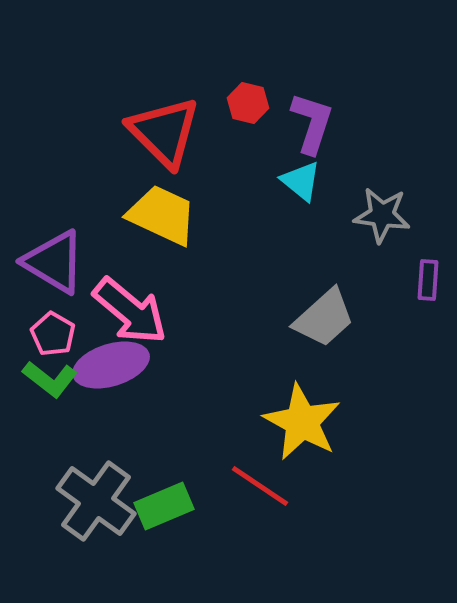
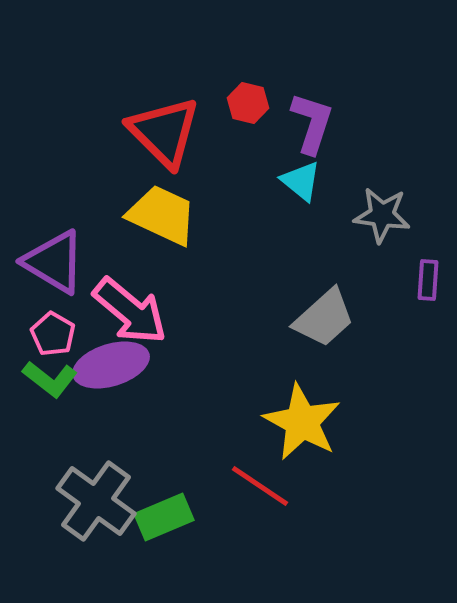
green rectangle: moved 11 px down
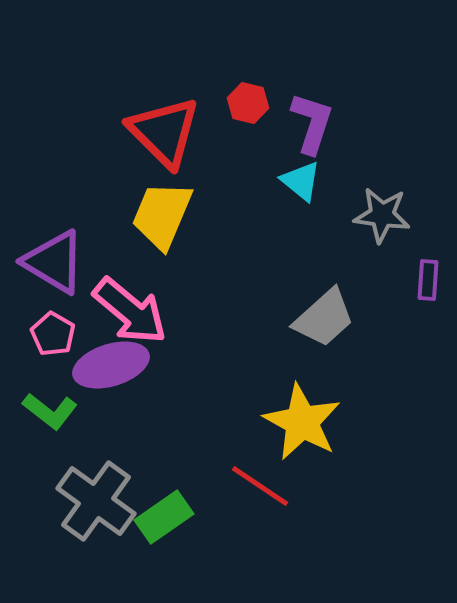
yellow trapezoid: rotated 92 degrees counterclockwise
green L-shape: moved 32 px down
green rectangle: rotated 12 degrees counterclockwise
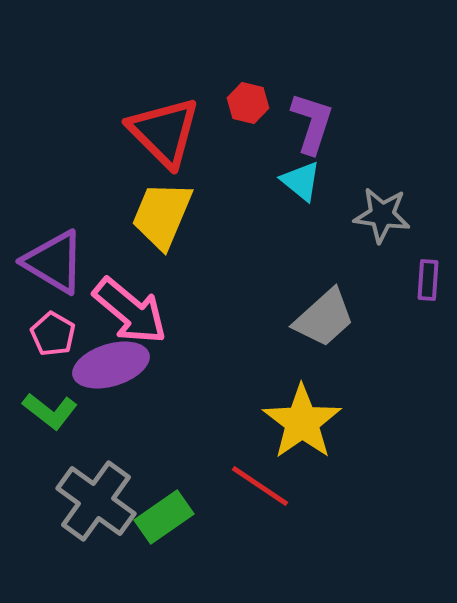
yellow star: rotated 8 degrees clockwise
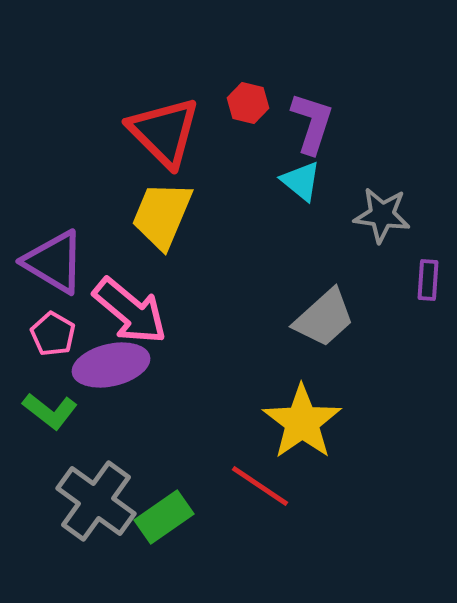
purple ellipse: rotated 4 degrees clockwise
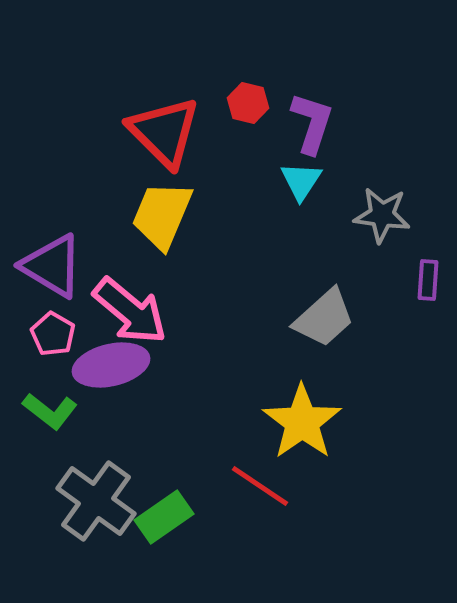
cyan triangle: rotated 24 degrees clockwise
purple triangle: moved 2 px left, 4 px down
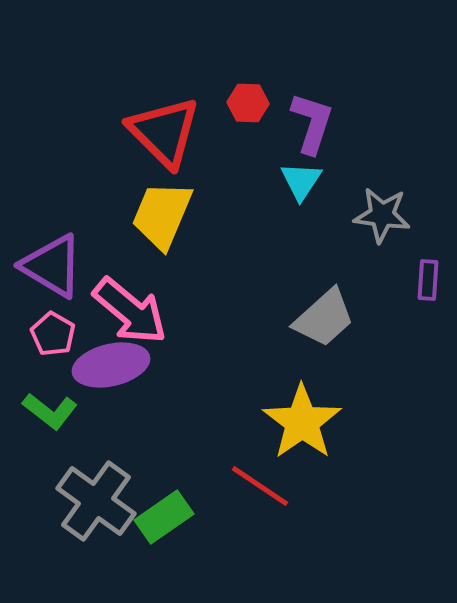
red hexagon: rotated 12 degrees counterclockwise
